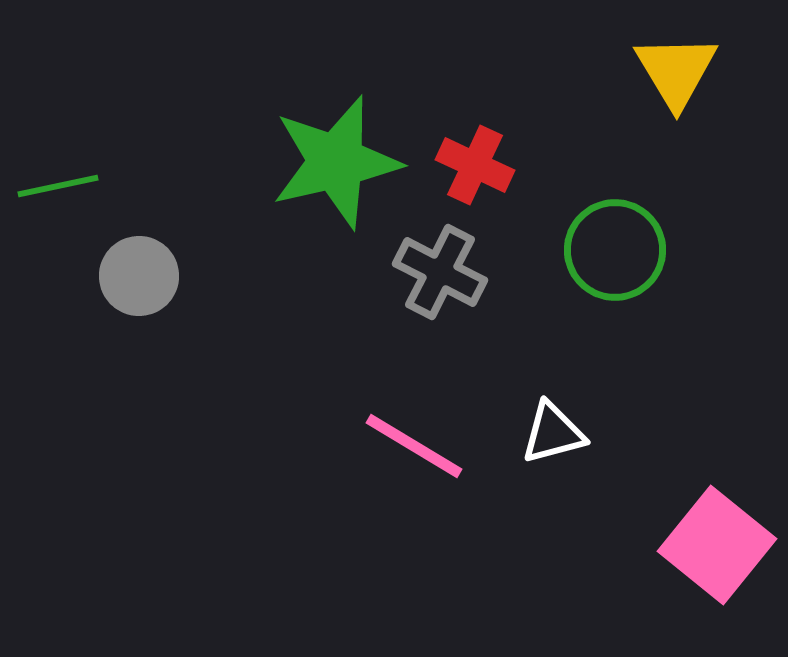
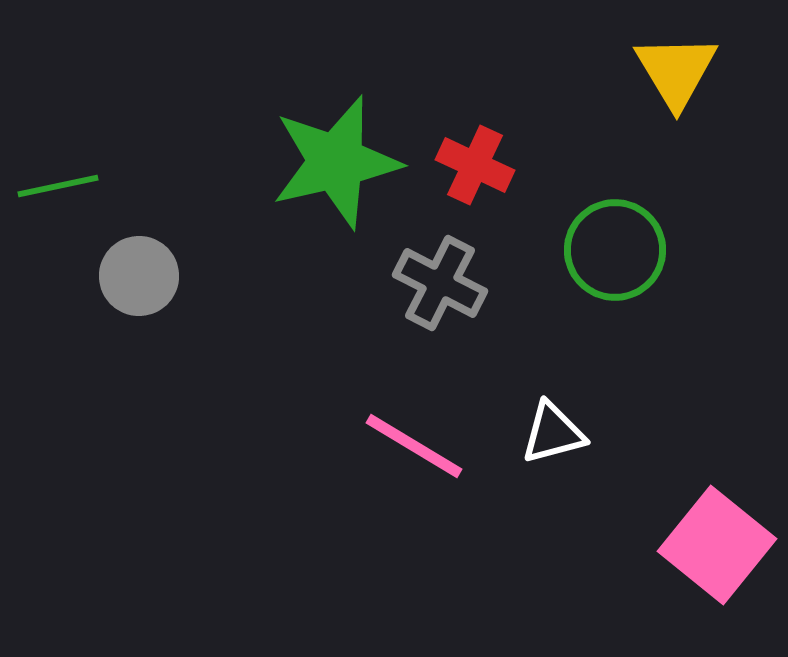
gray cross: moved 11 px down
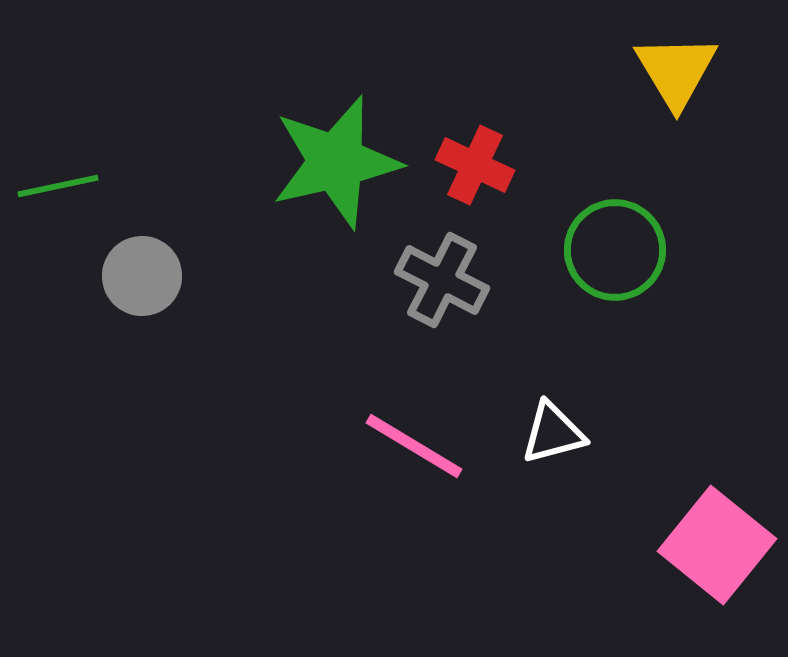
gray circle: moved 3 px right
gray cross: moved 2 px right, 3 px up
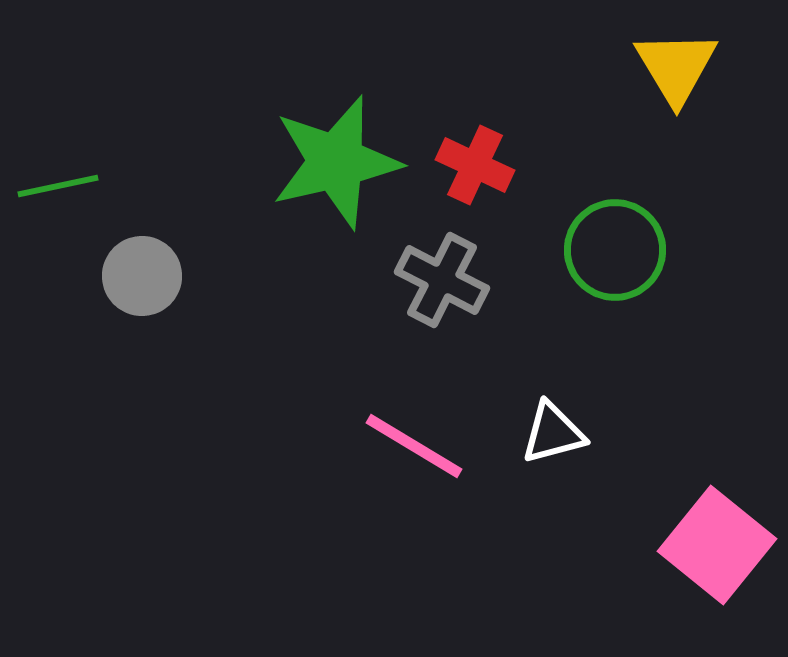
yellow triangle: moved 4 px up
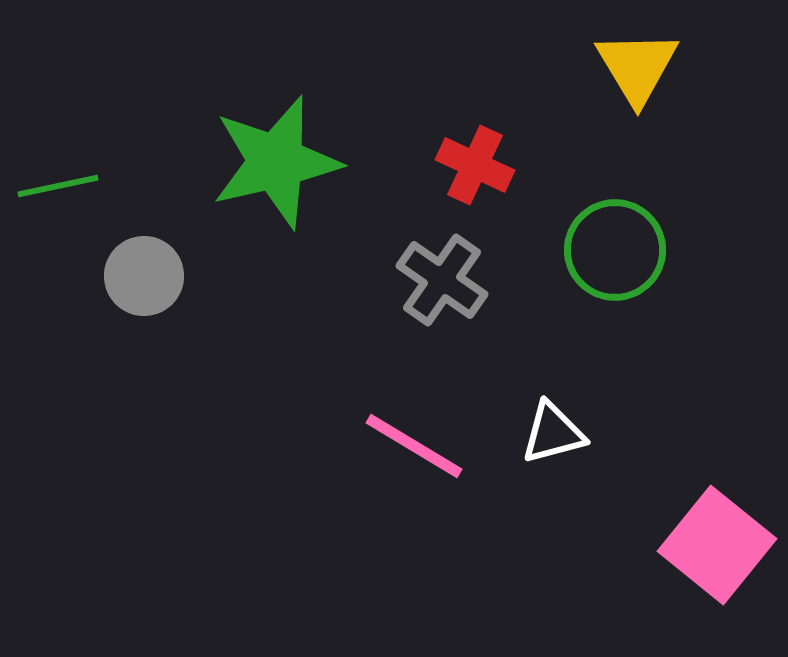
yellow triangle: moved 39 px left
green star: moved 60 px left
gray circle: moved 2 px right
gray cross: rotated 8 degrees clockwise
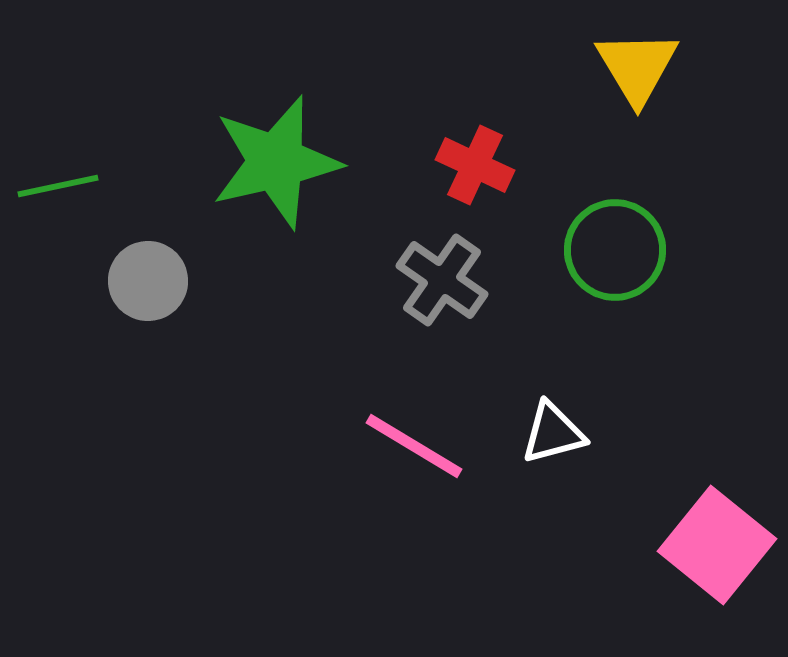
gray circle: moved 4 px right, 5 px down
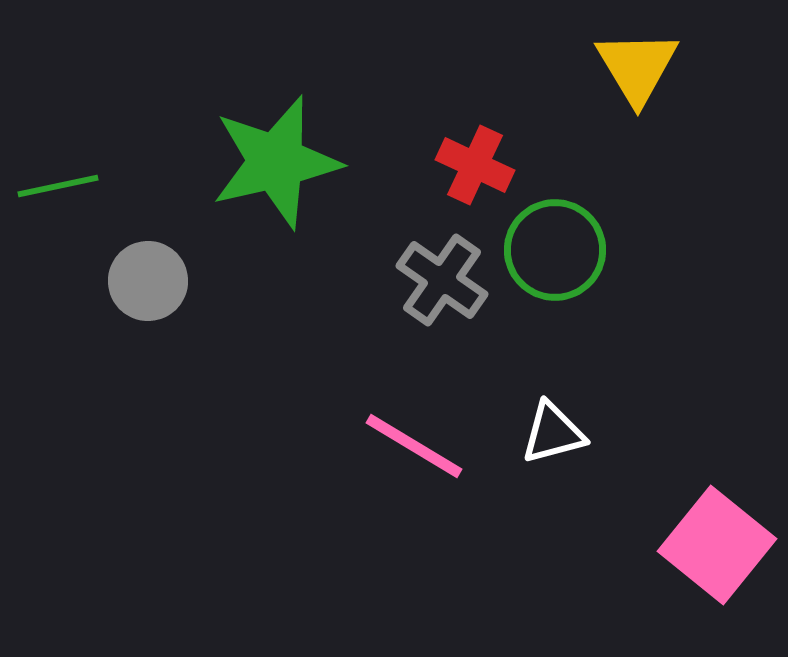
green circle: moved 60 px left
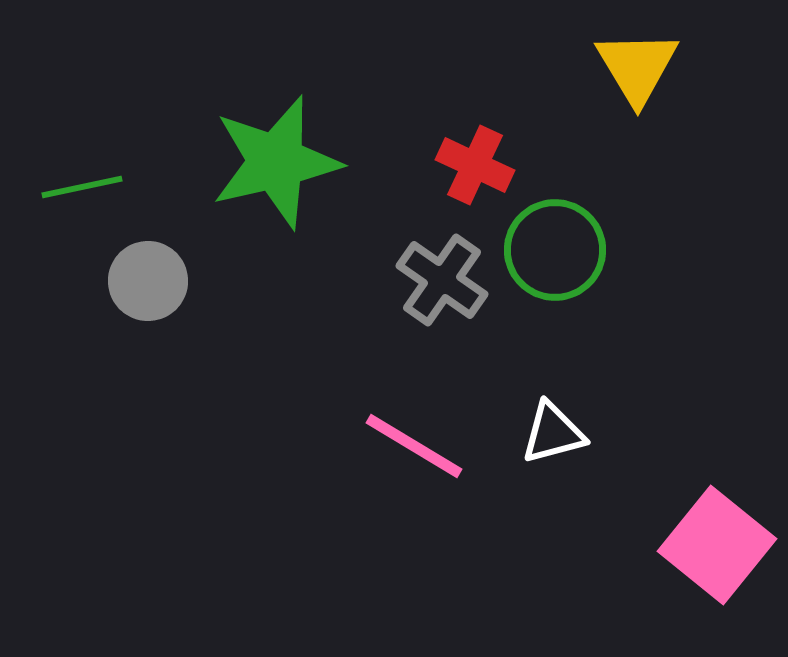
green line: moved 24 px right, 1 px down
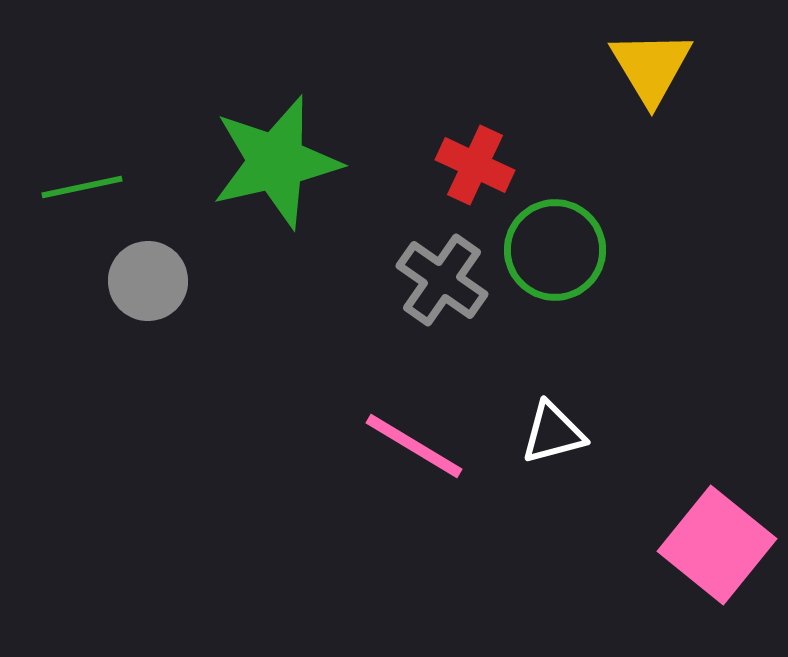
yellow triangle: moved 14 px right
